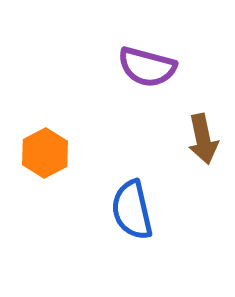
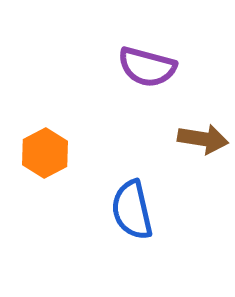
brown arrow: rotated 69 degrees counterclockwise
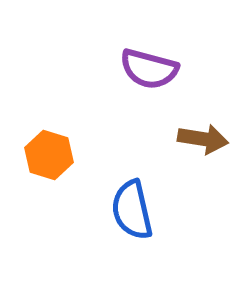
purple semicircle: moved 2 px right, 2 px down
orange hexagon: moved 4 px right, 2 px down; rotated 15 degrees counterclockwise
